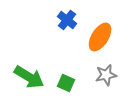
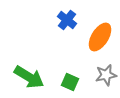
green square: moved 4 px right, 1 px up
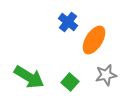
blue cross: moved 1 px right, 2 px down
orange ellipse: moved 6 px left, 3 px down
green square: rotated 18 degrees clockwise
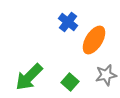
green arrow: rotated 104 degrees clockwise
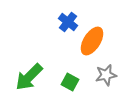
orange ellipse: moved 2 px left, 1 px down
green square: rotated 12 degrees counterclockwise
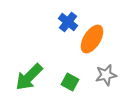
orange ellipse: moved 2 px up
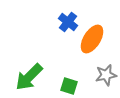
green square: moved 1 px left, 4 px down; rotated 12 degrees counterclockwise
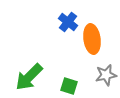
orange ellipse: rotated 40 degrees counterclockwise
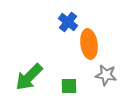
orange ellipse: moved 3 px left, 5 px down
gray star: rotated 20 degrees clockwise
green square: rotated 18 degrees counterclockwise
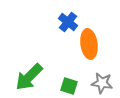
gray star: moved 4 px left, 8 px down
green square: rotated 18 degrees clockwise
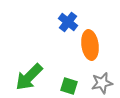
orange ellipse: moved 1 px right, 1 px down
gray star: rotated 20 degrees counterclockwise
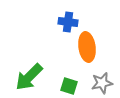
blue cross: rotated 30 degrees counterclockwise
orange ellipse: moved 3 px left, 2 px down
